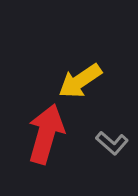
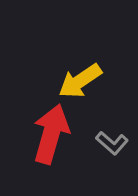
red arrow: moved 5 px right
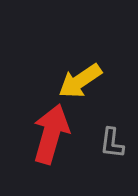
gray L-shape: rotated 56 degrees clockwise
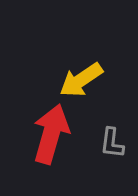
yellow arrow: moved 1 px right, 1 px up
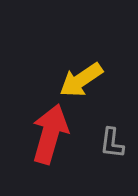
red arrow: moved 1 px left
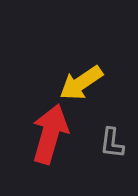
yellow arrow: moved 3 px down
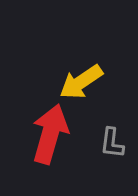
yellow arrow: moved 1 px up
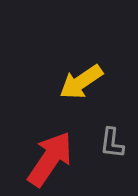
red arrow: moved 25 px down; rotated 18 degrees clockwise
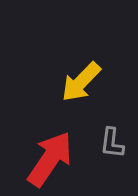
yellow arrow: rotated 12 degrees counterclockwise
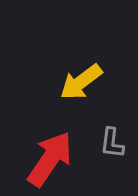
yellow arrow: rotated 9 degrees clockwise
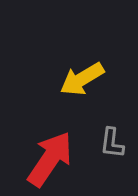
yellow arrow: moved 1 px right, 3 px up; rotated 6 degrees clockwise
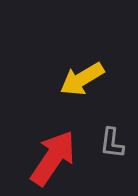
red arrow: moved 3 px right, 1 px up
